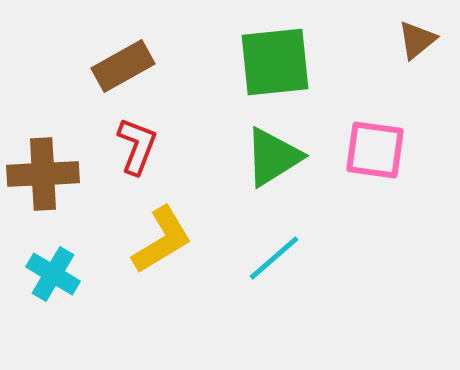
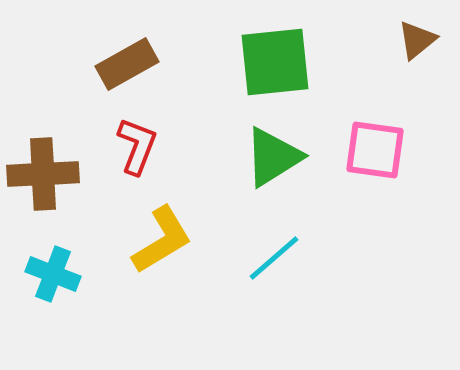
brown rectangle: moved 4 px right, 2 px up
cyan cross: rotated 10 degrees counterclockwise
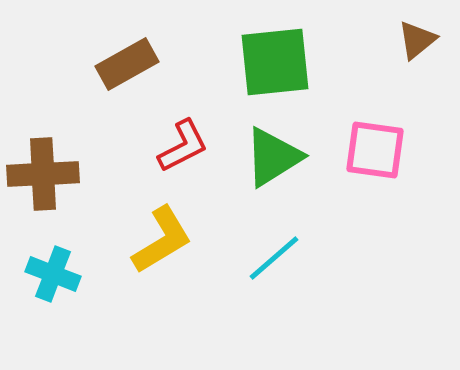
red L-shape: moved 46 px right; rotated 42 degrees clockwise
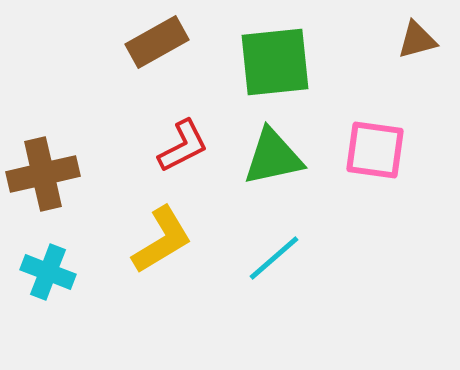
brown triangle: rotated 24 degrees clockwise
brown rectangle: moved 30 px right, 22 px up
green triangle: rotated 20 degrees clockwise
brown cross: rotated 10 degrees counterclockwise
cyan cross: moved 5 px left, 2 px up
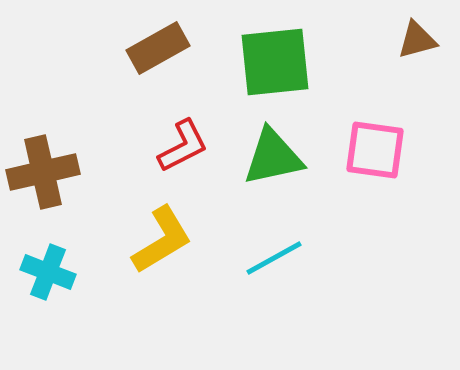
brown rectangle: moved 1 px right, 6 px down
brown cross: moved 2 px up
cyan line: rotated 12 degrees clockwise
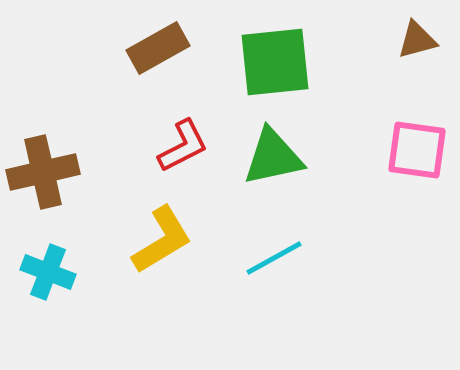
pink square: moved 42 px right
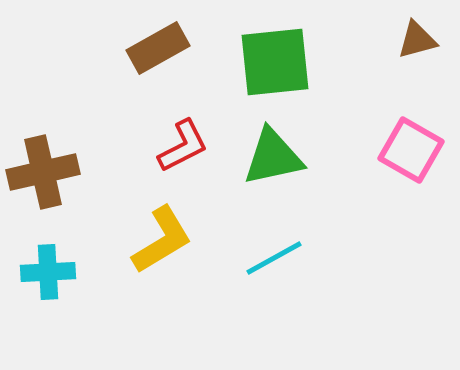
pink square: moved 6 px left; rotated 22 degrees clockwise
cyan cross: rotated 24 degrees counterclockwise
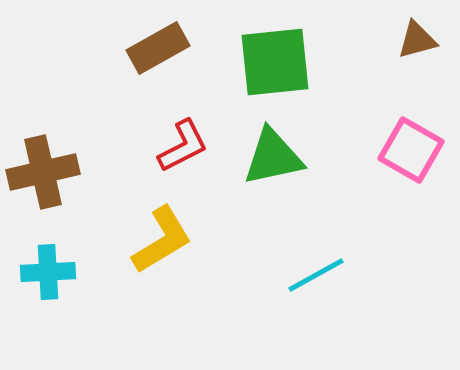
cyan line: moved 42 px right, 17 px down
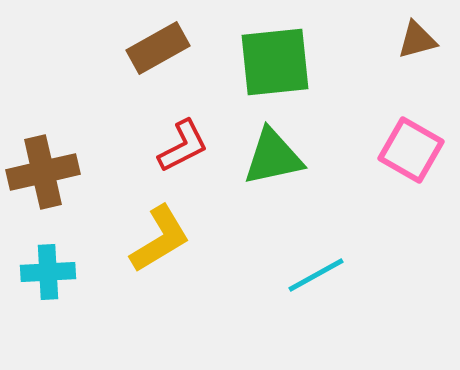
yellow L-shape: moved 2 px left, 1 px up
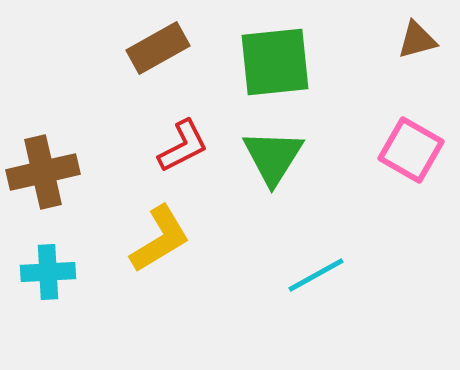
green triangle: rotated 46 degrees counterclockwise
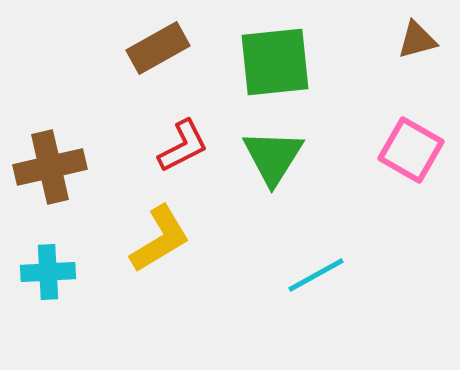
brown cross: moved 7 px right, 5 px up
